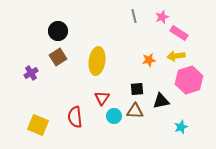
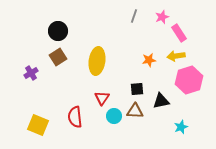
gray line: rotated 32 degrees clockwise
pink rectangle: rotated 24 degrees clockwise
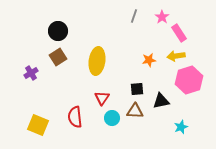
pink star: rotated 16 degrees counterclockwise
cyan circle: moved 2 px left, 2 px down
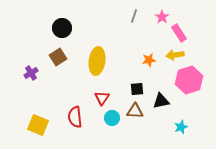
black circle: moved 4 px right, 3 px up
yellow arrow: moved 1 px left, 1 px up
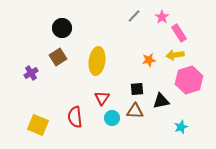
gray line: rotated 24 degrees clockwise
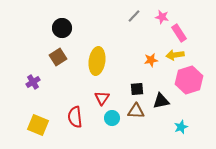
pink star: rotated 24 degrees counterclockwise
orange star: moved 2 px right
purple cross: moved 2 px right, 9 px down
brown triangle: moved 1 px right
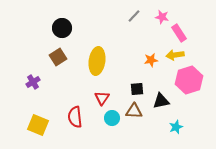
brown triangle: moved 2 px left
cyan star: moved 5 px left
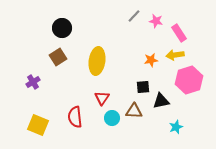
pink star: moved 6 px left, 4 px down
black square: moved 6 px right, 2 px up
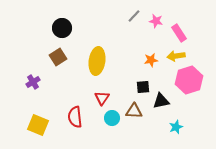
yellow arrow: moved 1 px right, 1 px down
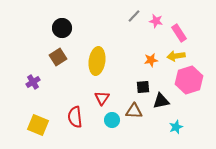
cyan circle: moved 2 px down
